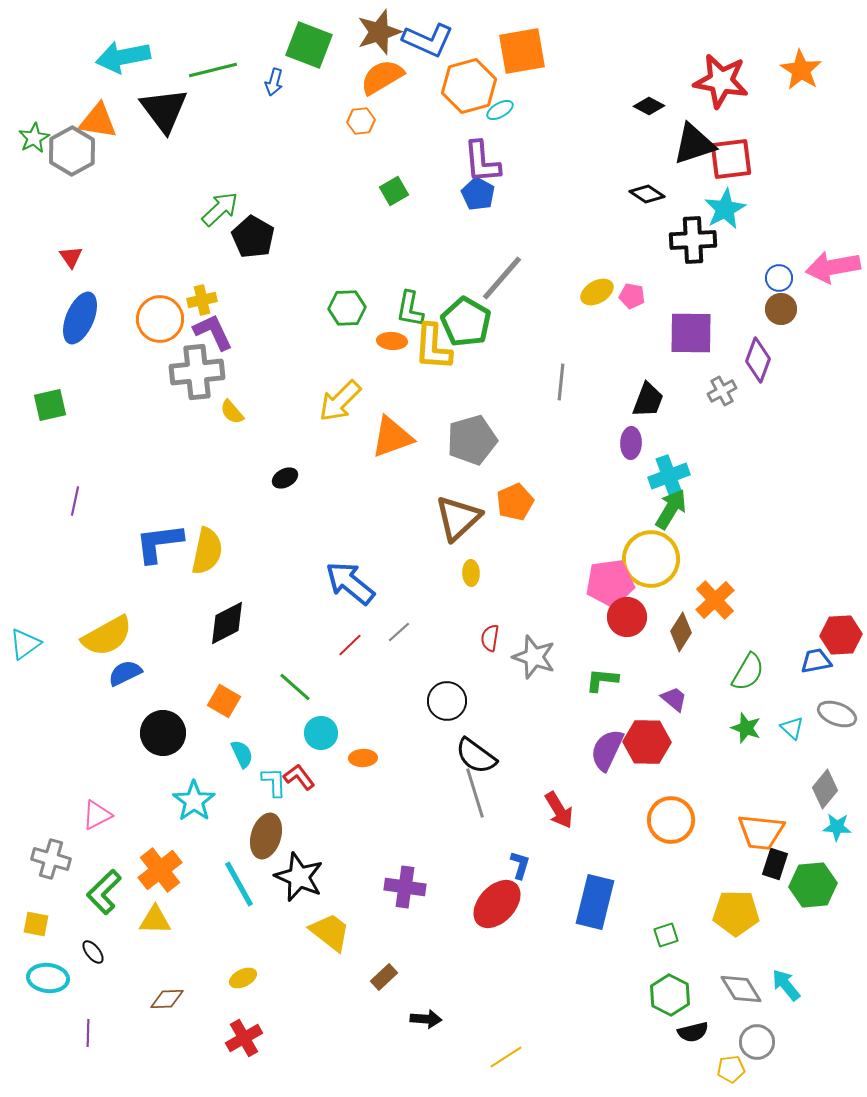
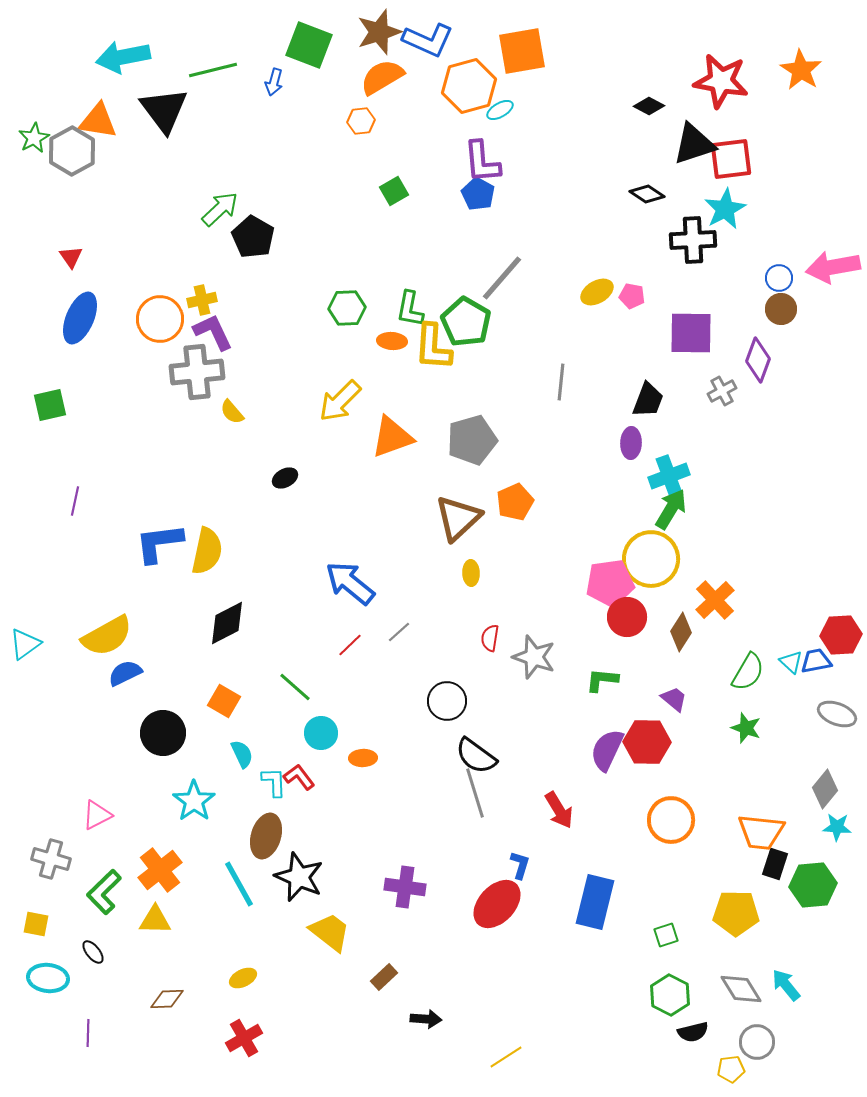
cyan triangle at (792, 728): moved 1 px left, 66 px up
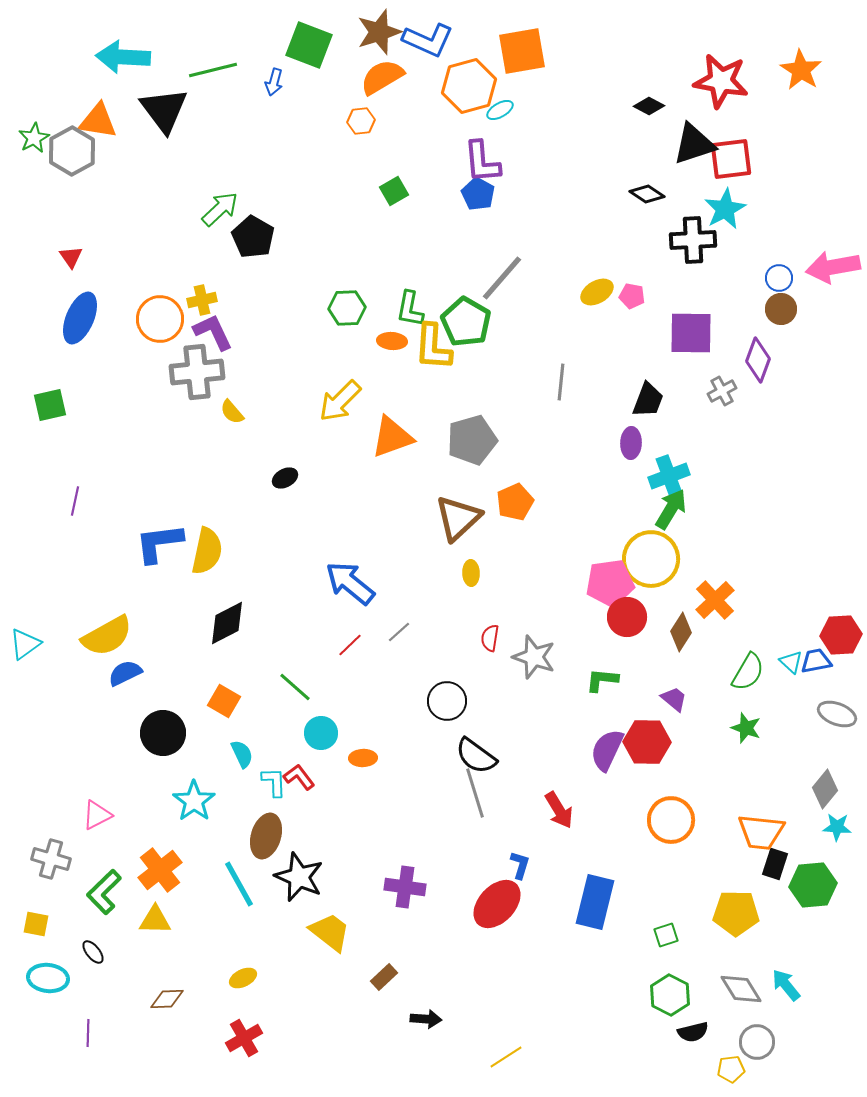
cyan arrow at (123, 57): rotated 14 degrees clockwise
